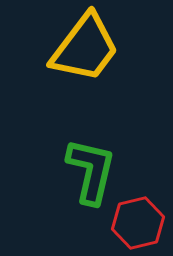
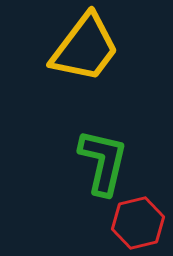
green L-shape: moved 12 px right, 9 px up
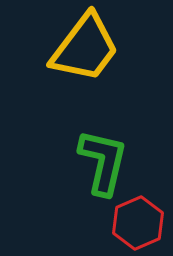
red hexagon: rotated 9 degrees counterclockwise
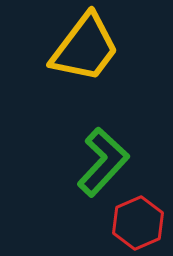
green L-shape: rotated 30 degrees clockwise
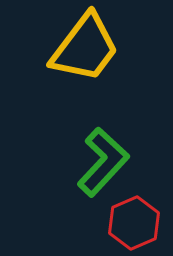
red hexagon: moved 4 px left
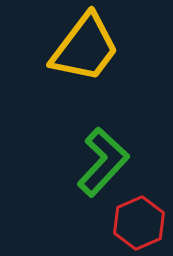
red hexagon: moved 5 px right
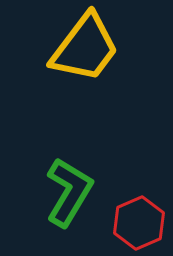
green L-shape: moved 34 px left, 30 px down; rotated 12 degrees counterclockwise
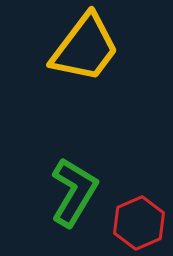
green L-shape: moved 5 px right
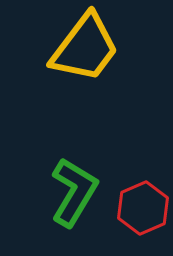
red hexagon: moved 4 px right, 15 px up
